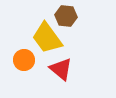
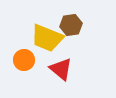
brown hexagon: moved 5 px right, 9 px down; rotated 15 degrees counterclockwise
yellow trapezoid: rotated 32 degrees counterclockwise
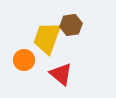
yellow trapezoid: rotated 88 degrees clockwise
red triangle: moved 5 px down
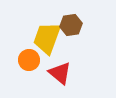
orange circle: moved 5 px right
red triangle: moved 1 px left, 1 px up
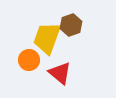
brown hexagon: rotated 10 degrees counterclockwise
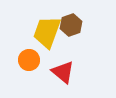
yellow trapezoid: moved 6 px up
red triangle: moved 3 px right, 1 px up
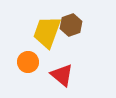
orange circle: moved 1 px left, 2 px down
red triangle: moved 1 px left, 3 px down
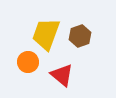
brown hexagon: moved 9 px right, 11 px down
yellow trapezoid: moved 1 px left, 2 px down
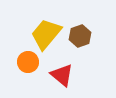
yellow trapezoid: rotated 20 degrees clockwise
